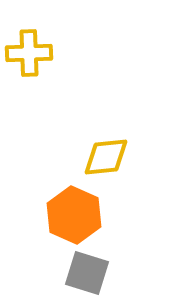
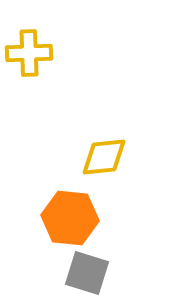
yellow diamond: moved 2 px left
orange hexagon: moved 4 px left, 3 px down; rotated 18 degrees counterclockwise
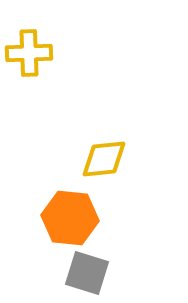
yellow diamond: moved 2 px down
